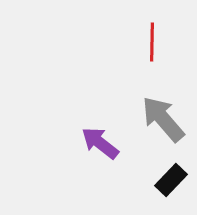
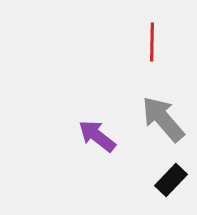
purple arrow: moved 3 px left, 7 px up
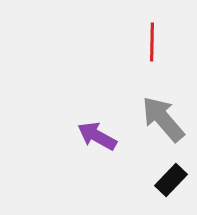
purple arrow: rotated 9 degrees counterclockwise
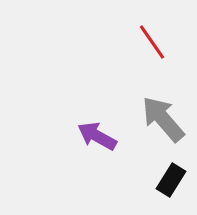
red line: rotated 36 degrees counterclockwise
black rectangle: rotated 12 degrees counterclockwise
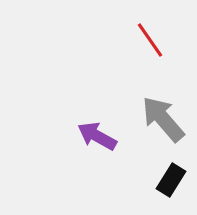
red line: moved 2 px left, 2 px up
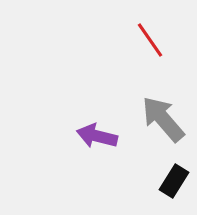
purple arrow: rotated 15 degrees counterclockwise
black rectangle: moved 3 px right, 1 px down
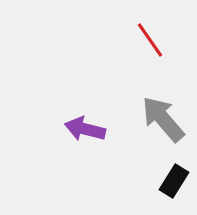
purple arrow: moved 12 px left, 7 px up
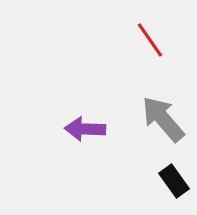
purple arrow: rotated 12 degrees counterclockwise
black rectangle: rotated 68 degrees counterclockwise
